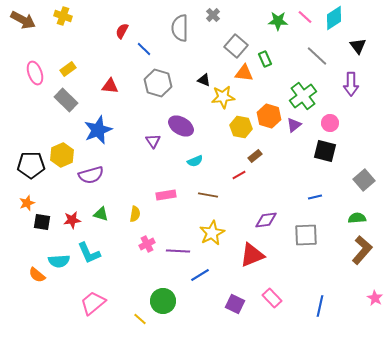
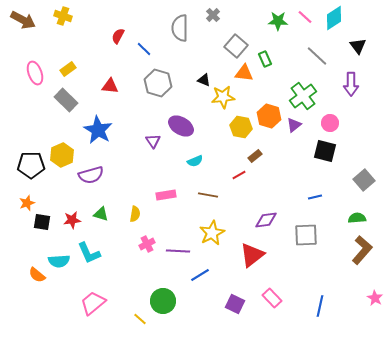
red semicircle at (122, 31): moved 4 px left, 5 px down
blue star at (98, 130): rotated 20 degrees counterclockwise
red triangle at (252, 255): rotated 16 degrees counterclockwise
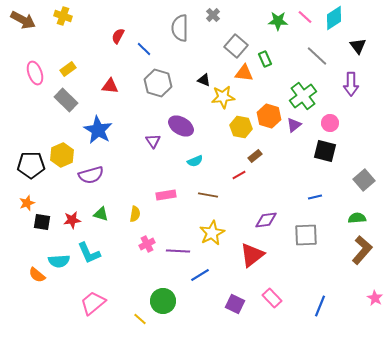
blue line at (320, 306): rotated 10 degrees clockwise
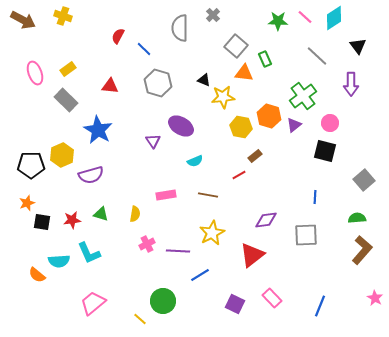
blue line at (315, 197): rotated 72 degrees counterclockwise
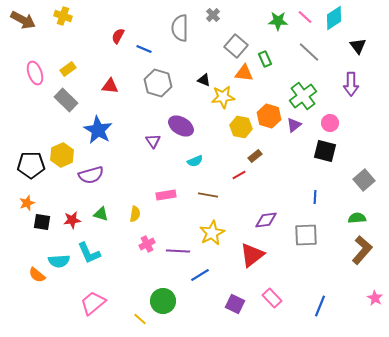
blue line at (144, 49): rotated 21 degrees counterclockwise
gray line at (317, 56): moved 8 px left, 4 px up
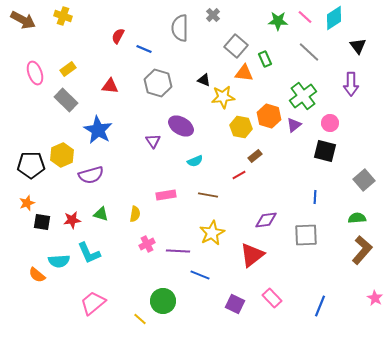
blue line at (200, 275): rotated 54 degrees clockwise
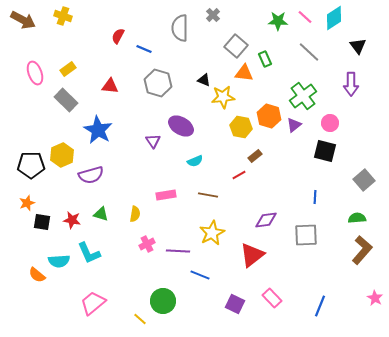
red star at (72, 220): rotated 18 degrees clockwise
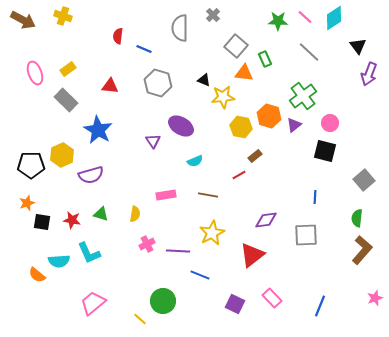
red semicircle at (118, 36): rotated 21 degrees counterclockwise
purple arrow at (351, 84): moved 18 px right, 10 px up; rotated 20 degrees clockwise
green semicircle at (357, 218): rotated 78 degrees counterclockwise
pink star at (375, 298): rotated 21 degrees clockwise
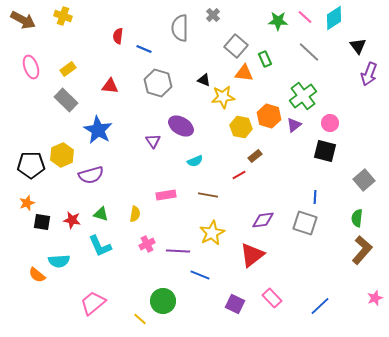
pink ellipse at (35, 73): moved 4 px left, 6 px up
purple diamond at (266, 220): moved 3 px left
gray square at (306, 235): moved 1 px left, 12 px up; rotated 20 degrees clockwise
cyan L-shape at (89, 253): moved 11 px right, 7 px up
blue line at (320, 306): rotated 25 degrees clockwise
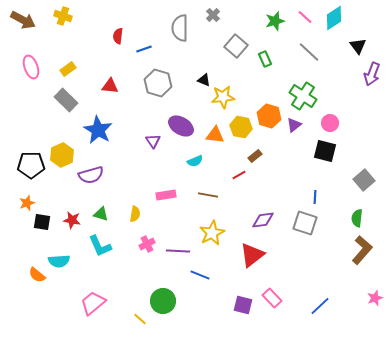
green star at (278, 21): moved 3 px left; rotated 18 degrees counterclockwise
blue line at (144, 49): rotated 42 degrees counterclockwise
orange triangle at (244, 73): moved 29 px left, 62 px down
purple arrow at (369, 74): moved 3 px right
green cross at (303, 96): rotated 20 degrees counterclockwise
purple square at (235, 304): moved 8 px right, 1 px down; rotated 12 degrees counterclockwise
